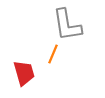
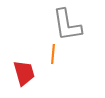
orange line: rotated 18 degrees counterclockwise
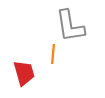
gray L-shape: moved 3 px right, 1 px down
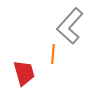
gray L-shape: rotated 51 degrees clockwise
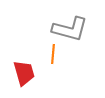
gray L-shape: moved 3 px down; rotated 117 degrees counterclockwise
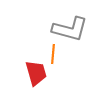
red trapezoid: moved 12 px right
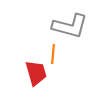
gray L-shape: moved 3 px up
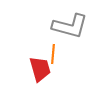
red trapezoid: moved 4 px right, 4 px up
